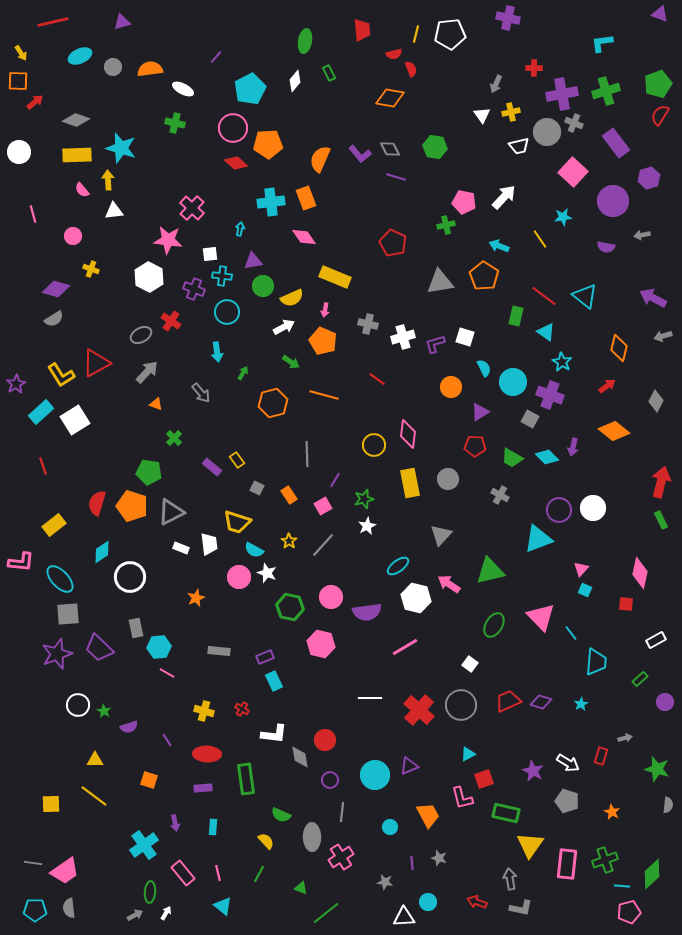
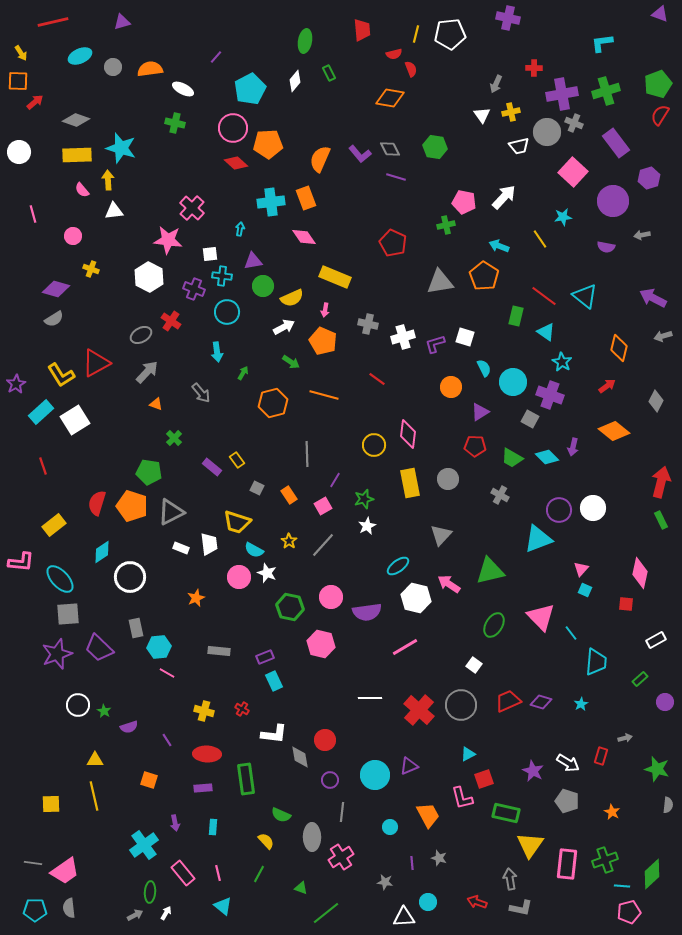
white square at (470, 664): moved 4 px right, 1 px down
yellow line at (94, 796): rotated 40 degrees clockwise
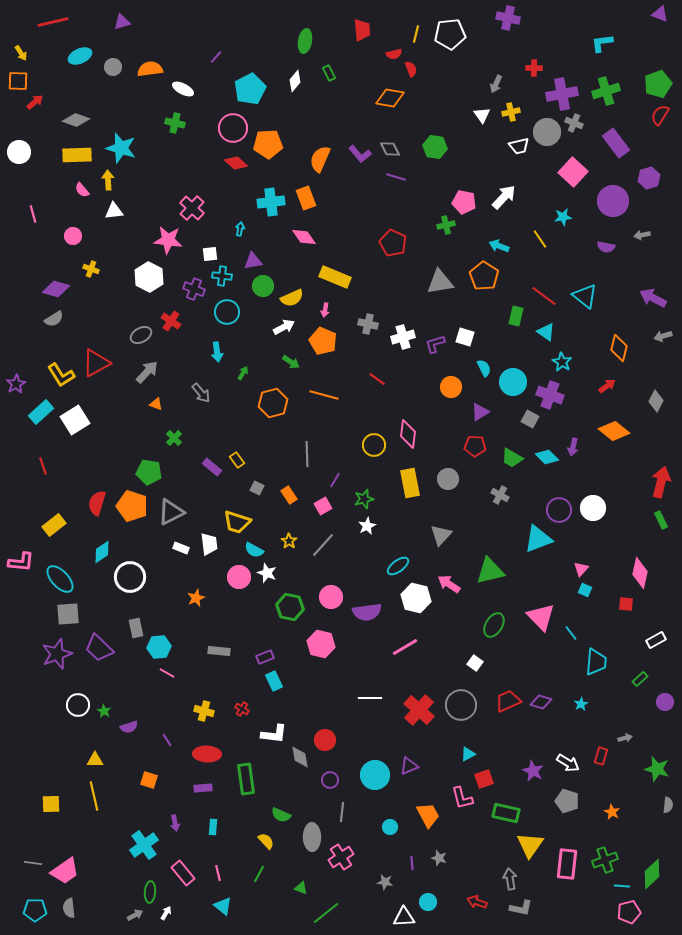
white square at (474, 665): moved 1 px right, 2 px up
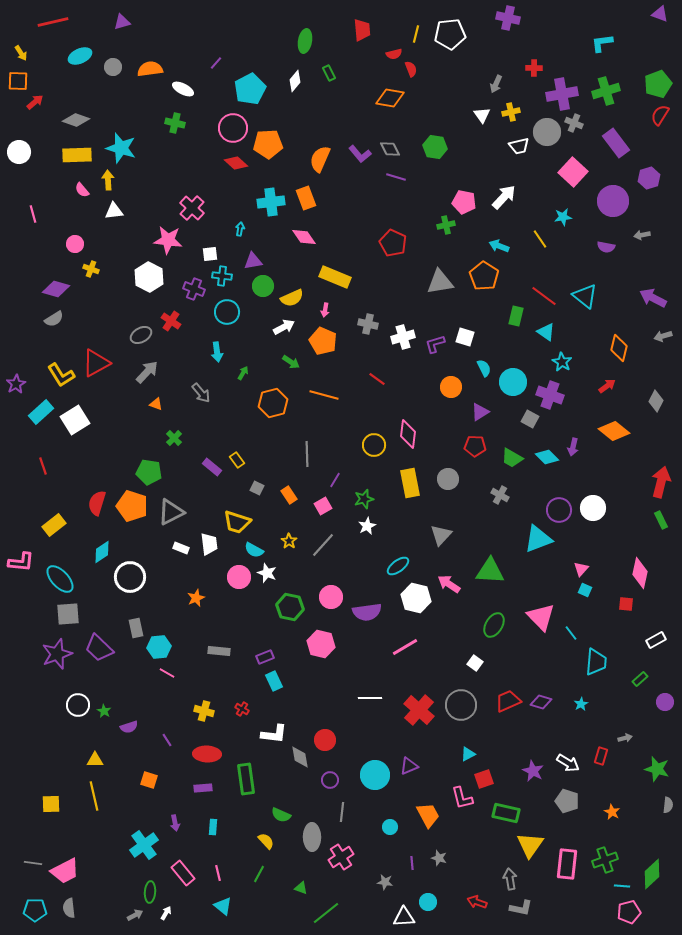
purple line at (216, 57): moved 6 px down
pink circle at (73, 236): moved 2 px right, 8 px down
green triangle at (490, 571): rotated 16 degrees clockwise
pink trapezoid at (65, 871): rotated 8 degrees clockwise
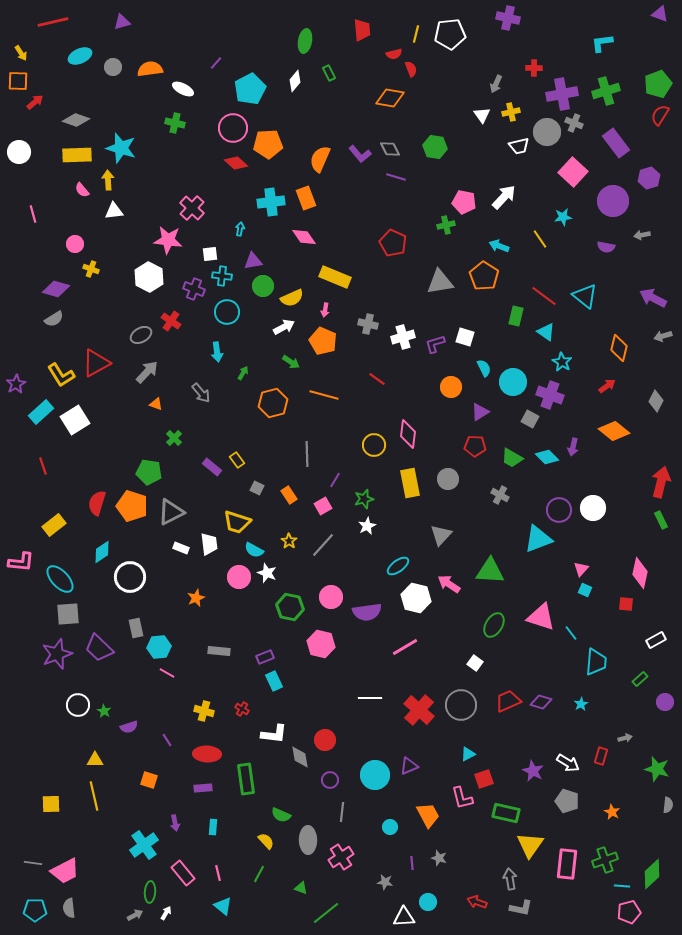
pink triangle at (541, 617): rotated 28 degrees counterclockwise
gray ellipse at (312, 837): moved 4 px left, 3 px down
